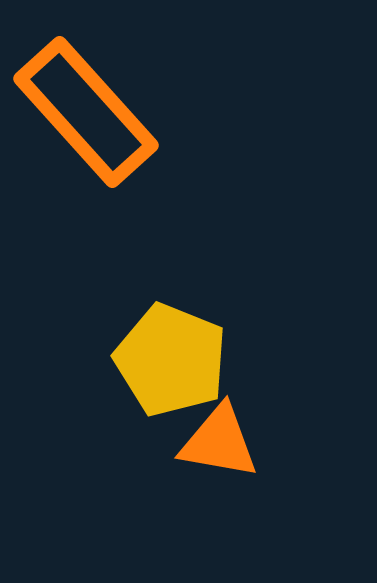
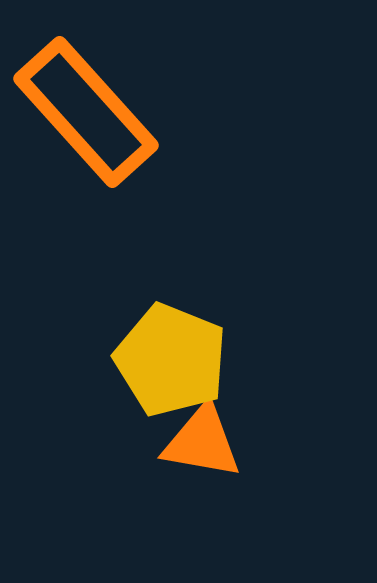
orange triangle: moved 17 px left
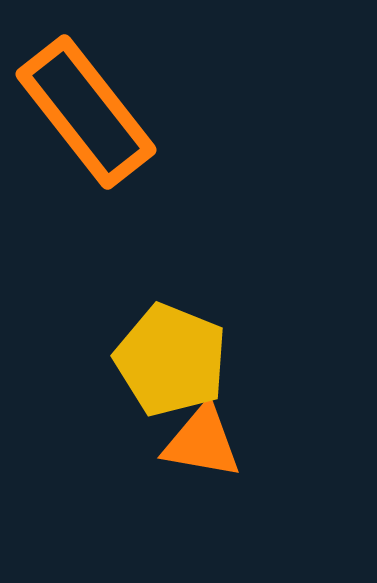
orange rectangle: rotated 4 degrees clockwise
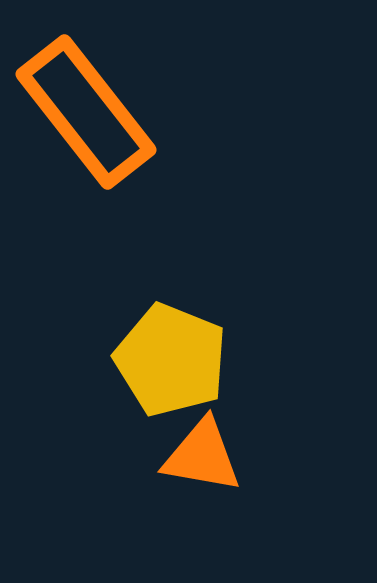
orange triangle: moved 14 px down
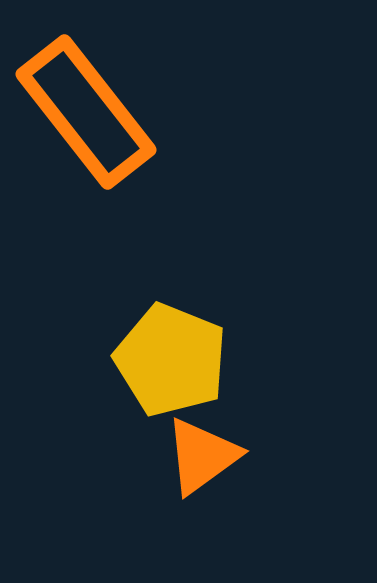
orange triangle: rotated 46 degrees counterclockwise
